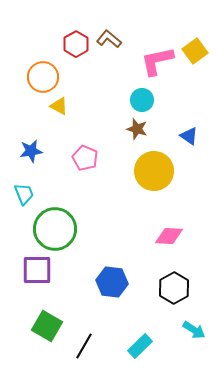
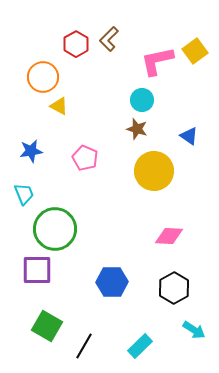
brown L-shape: rotated 85 degrees counterclockwise
blue hexagon: rotated 8 degrees counterclockwise
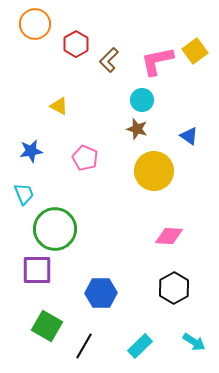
brown L-shape: moved 21 px down
orange circle: moved 8 px left, 53 px up
blue hexagon: moved 11 px left, 11 px down
cyan arrow: moved 12 px down
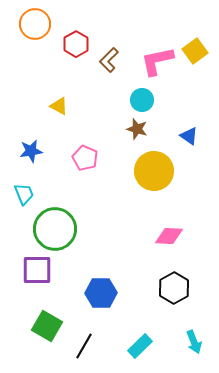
cyan arrow: rotated 35 degrees clockwise
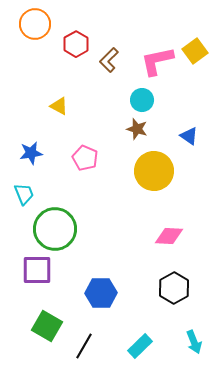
blue star: moved 2 px down
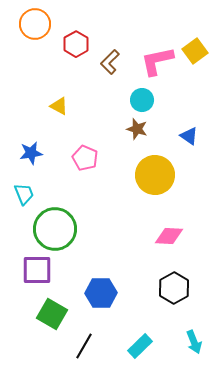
brown L-shape: moved 1 px right, 2 px down
yellow circle: moved 1 px right, 4 px down
green square: moved 5 px right, 12 px up
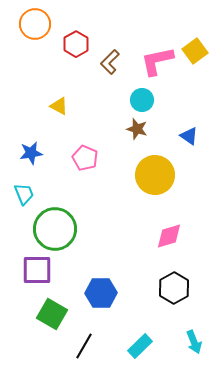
pink diamond: rotated 20 degrees counterclockwise
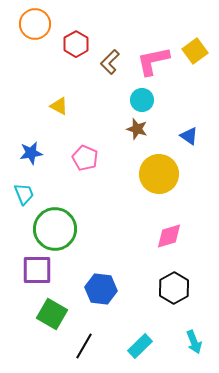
pink L-shape: moved 4 px left
yellow circle: moved 4 px right, 1 px up
blue hexagon: moved 4 px up; rotated 8 degrees clockwise
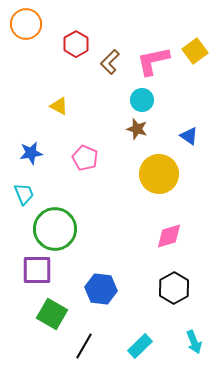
orange circle: moved 9 px left
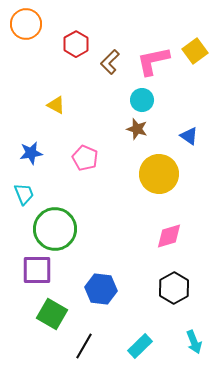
yellow triangle: moved 3 px left, 1 px up
